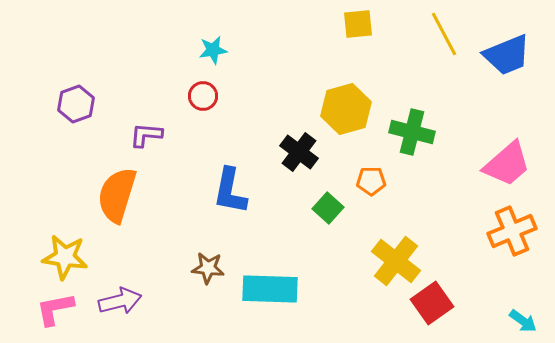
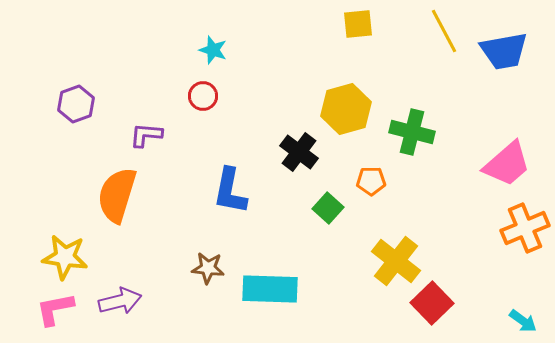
yellow line: moved 3 px up
cyan star: rotated 28 degrees clockwise
blue trapezoid: moved 3 px left, 4 px up; rotated 12 degrees clockwise
orange cross: moved 13 px right, 3 px up
red square: rotated 9 degrees counterclockwise
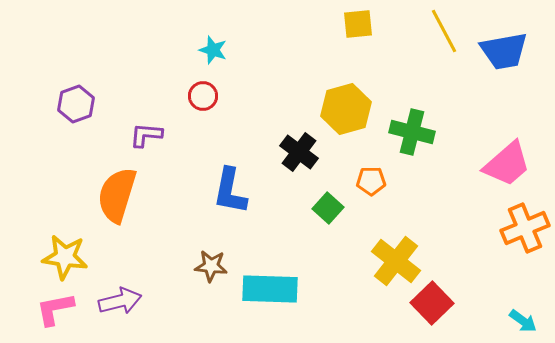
brown star: moved 3 px right, 2 px up
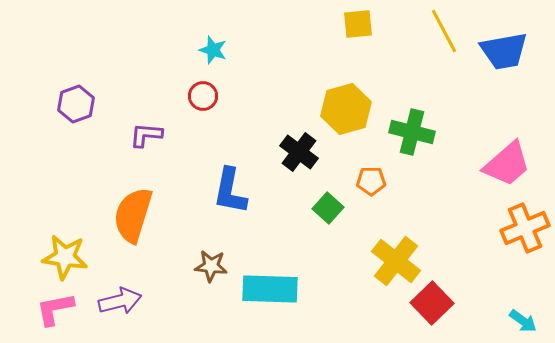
orange semicircle: moved 16 px right, 20 px down
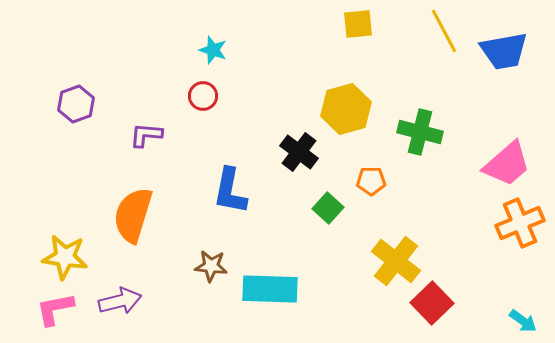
green cross: moved 8 px right
orange cross: moved 5 px left, 5 px up
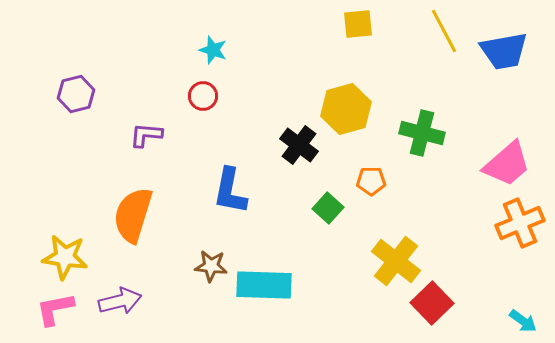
purple hexagon: moved 10 px up; rotated 6 degrees clockwise
green cross: moved 2 px right, 1 px down
black cross: moved 7 px up
cyan rectangle: moved 6 px left, 4 px up
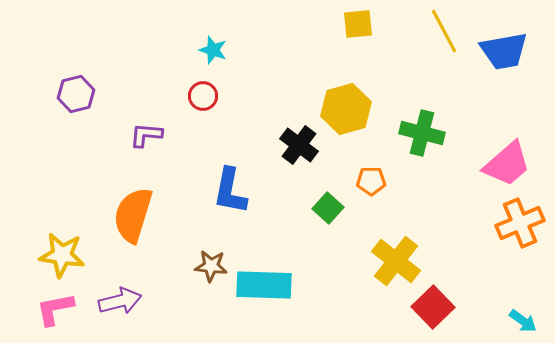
yellow star: moved 3 px left, 2 px up
red square: moved 1 px right, 4 px down
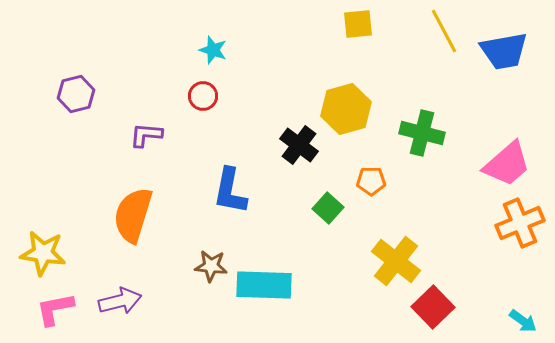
yellow star: moved 19 px left, 2 px up
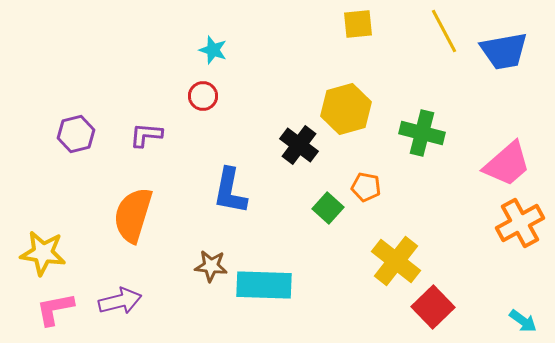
purple hexagon: moved 40 px down
orange pentagon: moved 5 px left, 6 px down; rotated 12 degrees clockwise
orange cross: rotated 6 degrees counterclockwise
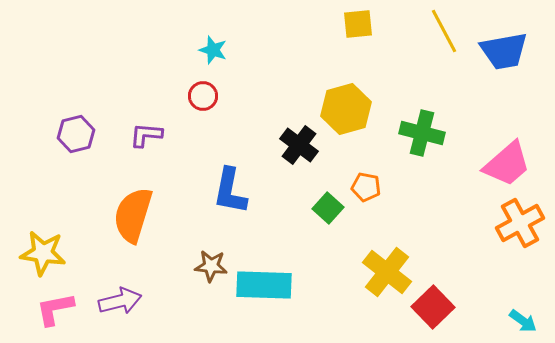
yellow cross: moved 9 px left, 11 px down
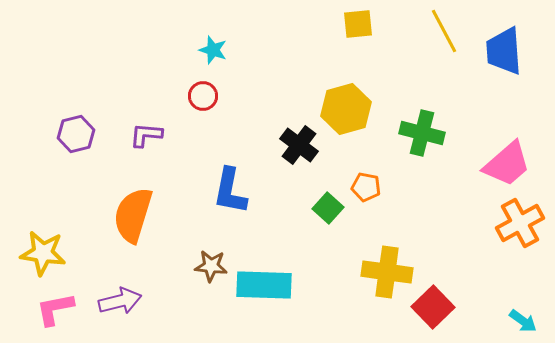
blue trapezoid: rotated 96 degrees clockwise
yellow cross: rotated 30 degrees counterclockwise
